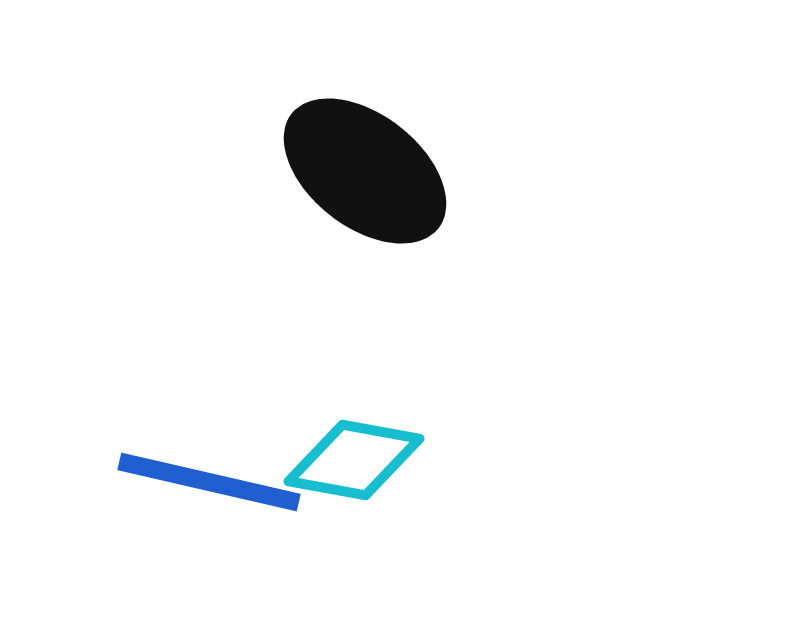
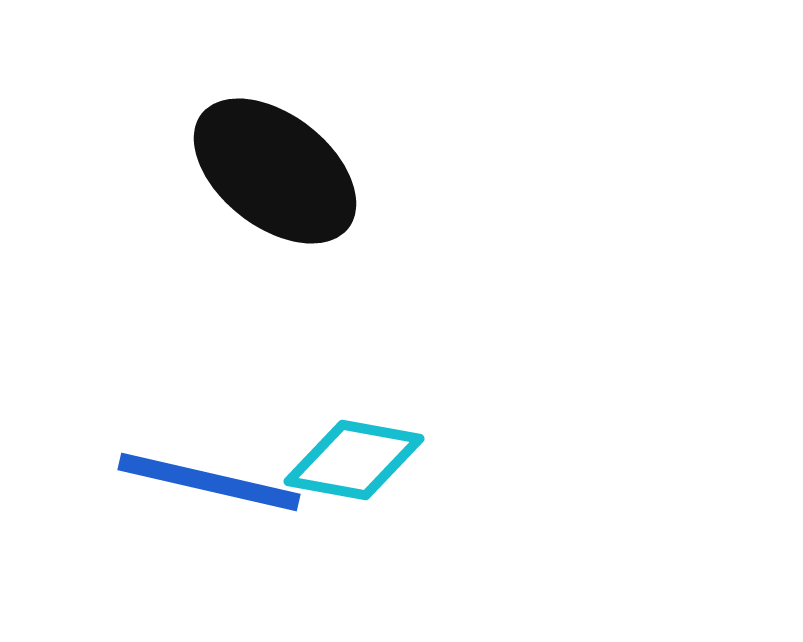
black ellipse: moved 90 px left
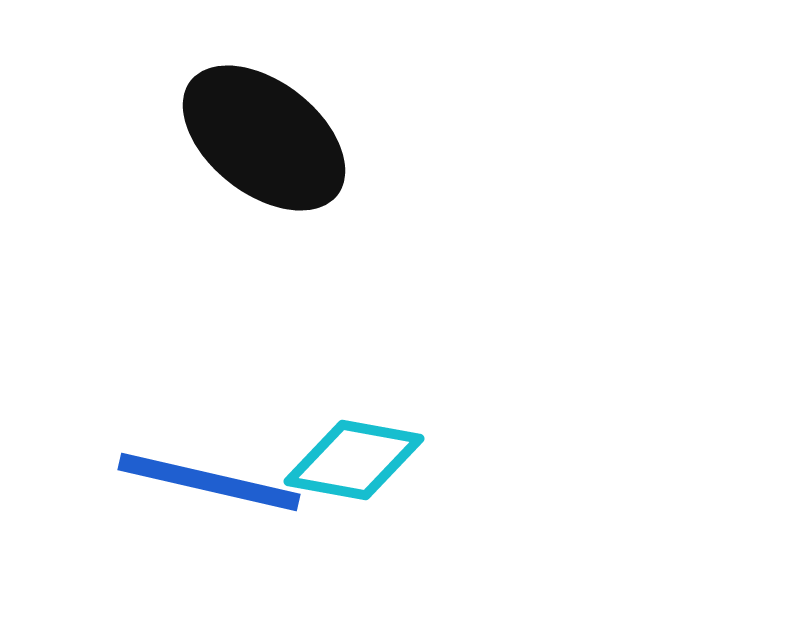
black ellipse: moved 11 px left, 33 px up
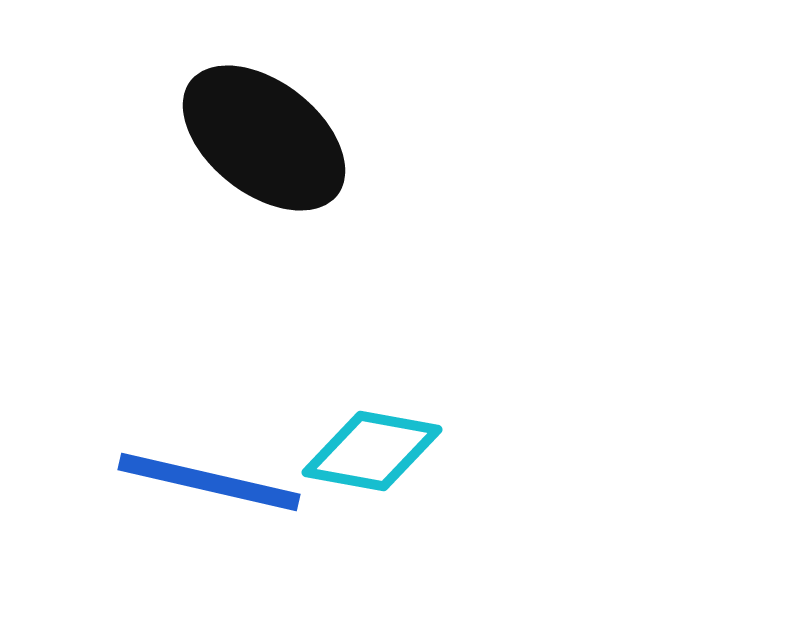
cyan diamond: moved 18 px right, 9 px up
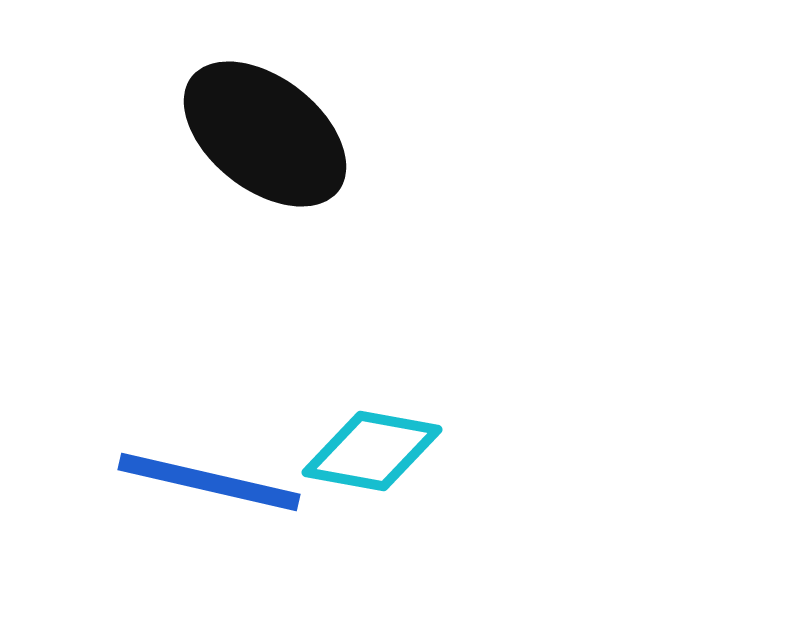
black ellipse: moved 1 px right, 4 px up
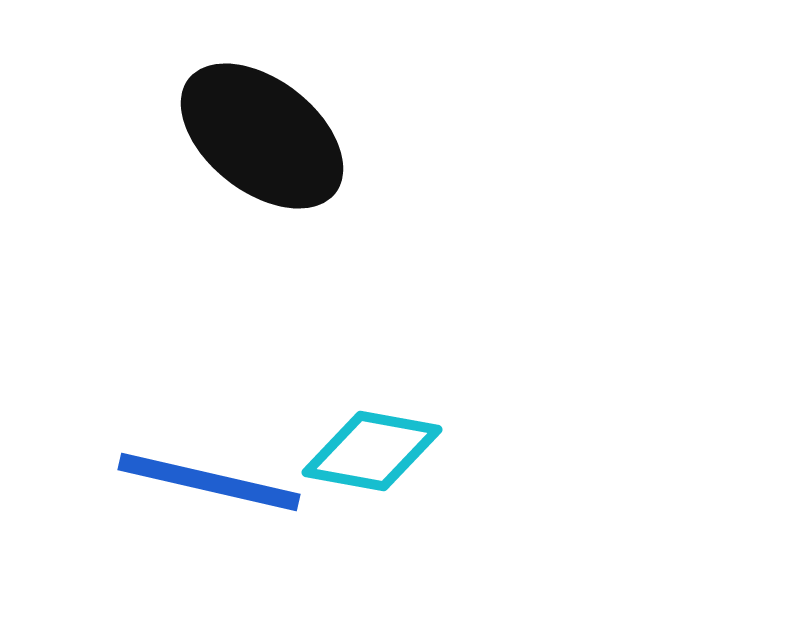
black ellipse: moved 3 px left, 2 px down
